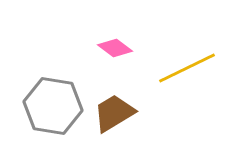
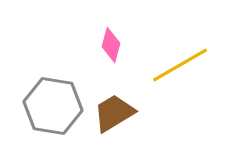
pink diamond: moved 4 px left, 3 px up; rotated 68 degrees clockwise
yellow line: moved 7 px left, 3 px up; rotated 4 degrees counterclockwise
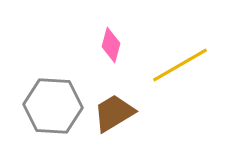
gray hexagon: rotated 6 degrees counterclockwise
